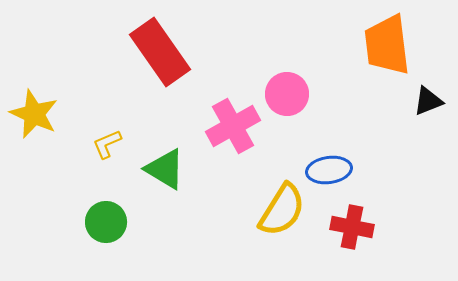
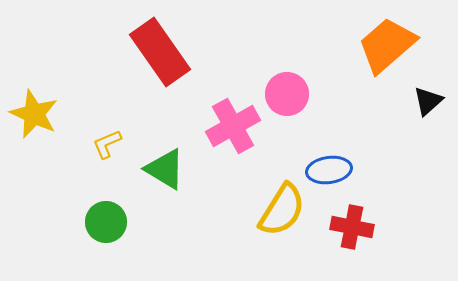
orange trapezoid: rotated 56 degrees clockwise
black triangle: rotated 20 degrees counterclockwise
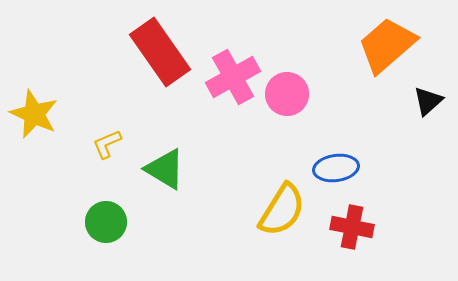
pink cross: moved 49 px up
blue ellipse: moved 7 px right, 2 px up
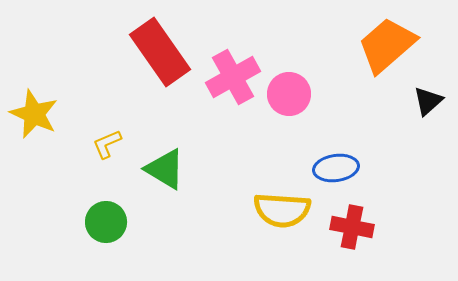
pink circle: moved 2 px right
yellow semicircle: rotated 62 degrees clockwise
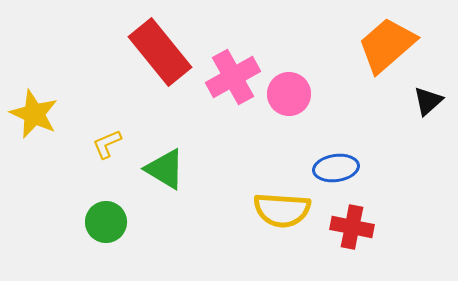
red rectangle: rotated 4 degrees counterclockwise
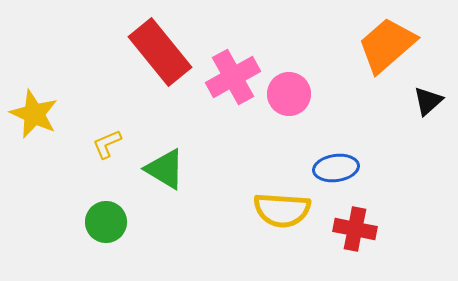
red cross: moved 3 px right, 2 px down
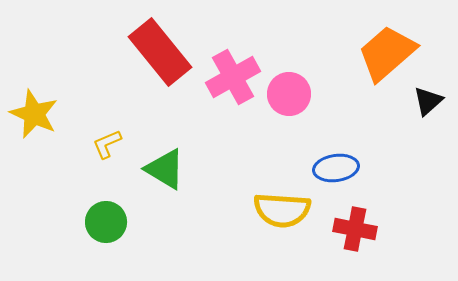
orange trapezoid: moved 8 px down
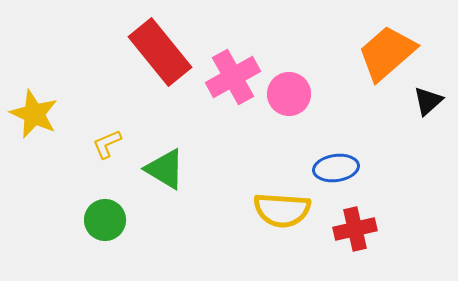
green circle: moved 1 px left, 2 px up
red cross: rotated 24 degrees counterclockwise
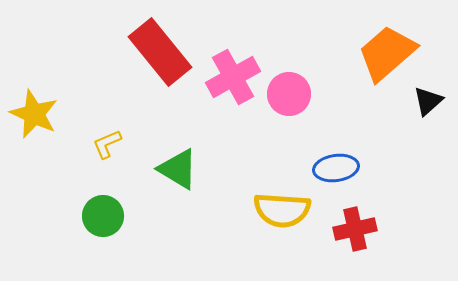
green triangle: moved 13 px right
green circle: moved 2 px left, 4 px up
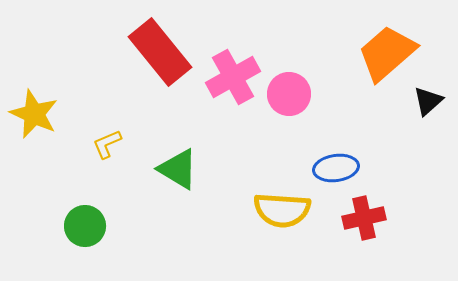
green circle: moved 18 px left, 10 px down
red cross: moved 9 px right, 11 px up
